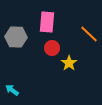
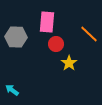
red circle: moved 4 px right, 4 px up
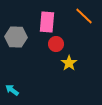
orange line: moved 5 px left, 18 px up
